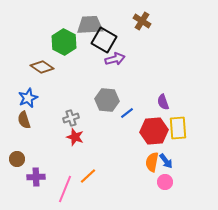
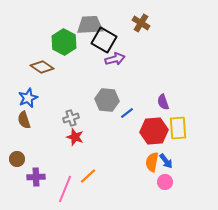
brown cross: moved 1 px left, 2 px down
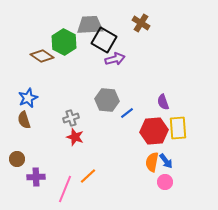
brown diamond: moved 11 px up
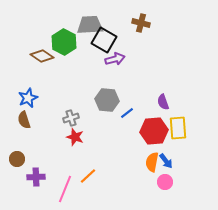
brown cross: rotated 18 degrees counterclockwise
